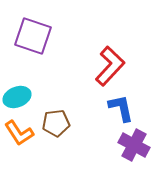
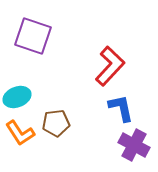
orange L-shape: moved 1 px right
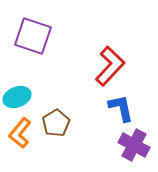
brown pentagon: rotated 24 degrees counterclockwise
orange L-shape: rotated 72 degrees clockwise
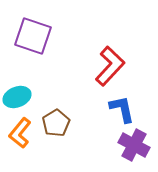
blue L-shape: moved 1 px right, 1 px down
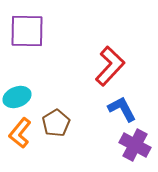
purple square: moved 6 px left, 5 px up; rotated 18 degrees counterclockwise
blue L-shape: rotated 16 degrees counterclockwise
purple cross: moved 1 px right
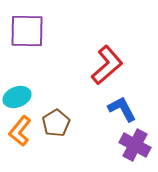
red L-shape: moved 3 px left, 1 px up; rotated 6 degrees clockwise
orange L-shape: moved 2 px up
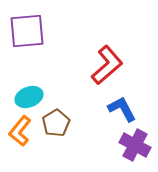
purple square: rotated 6 degrees counterclockwise
cyan ellipse: moved 12 px right
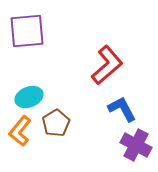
purple cross: moved 1 px right
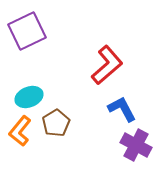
purple square: rotated 21 degrees counterclockwise
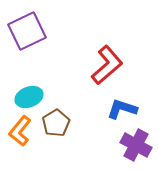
blue L-shape: rotated 44 degrees counterclockwise
